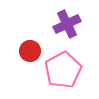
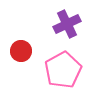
red circle: moved 9 px left
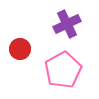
red circle: moved 1 px left, 2 px up
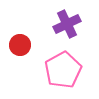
red circle: moved 4 px up
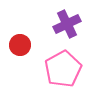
pink pentagon: moved 1 px up
